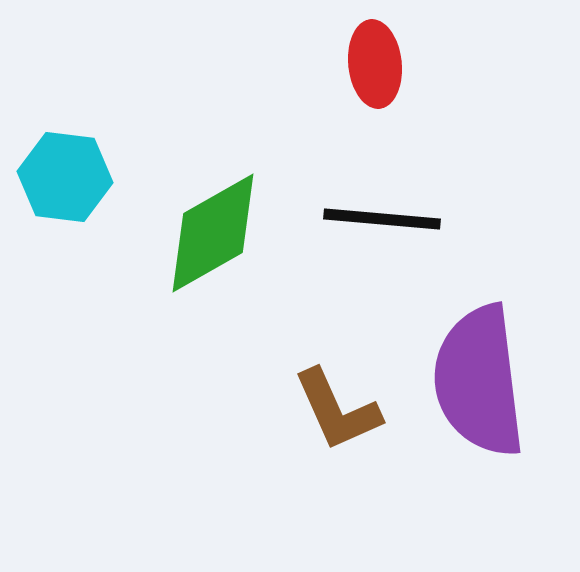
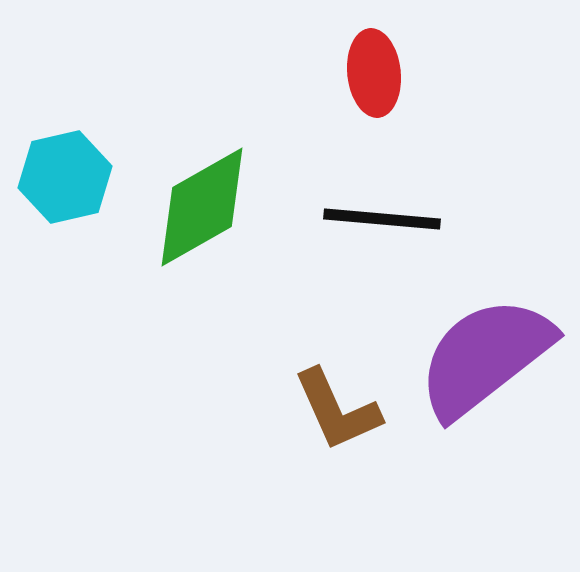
red ellipse: moved 1 px left, 9 px down
cyan hexagon: rotated 20 degrees counterclockwise
green diamond: moved 11 px left, 26 px up
purple semicircle: moved 6 px right, 24 px up; rotated 59 degrees clockwise
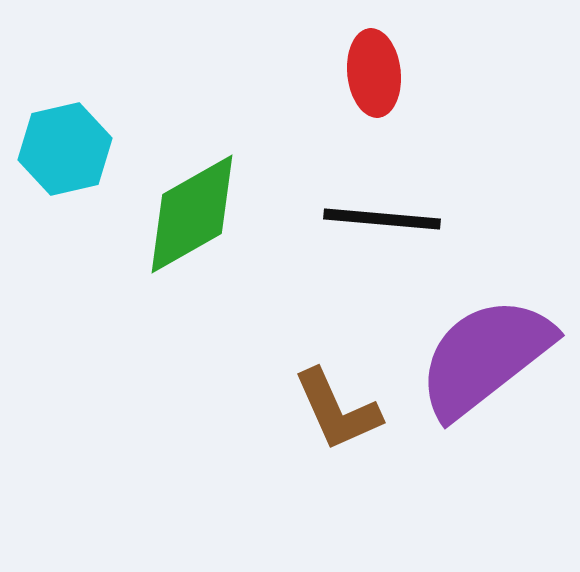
cyan hexagon: moved 28 px up
green diamond: moved 10 px left, 7 px down
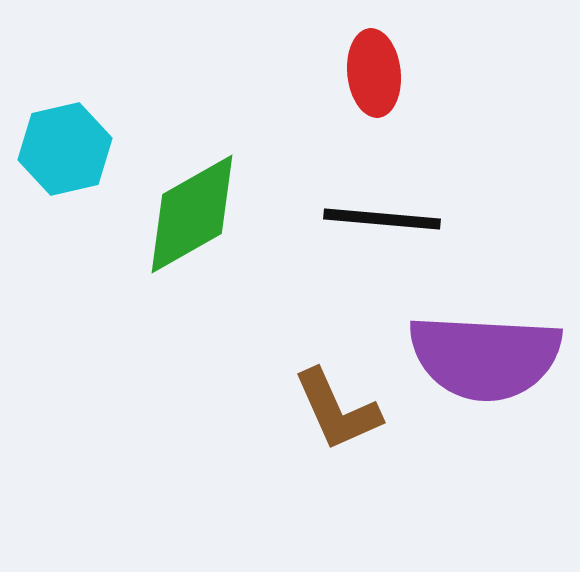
purple semicircle: rotated 139 degrees counterclockwise
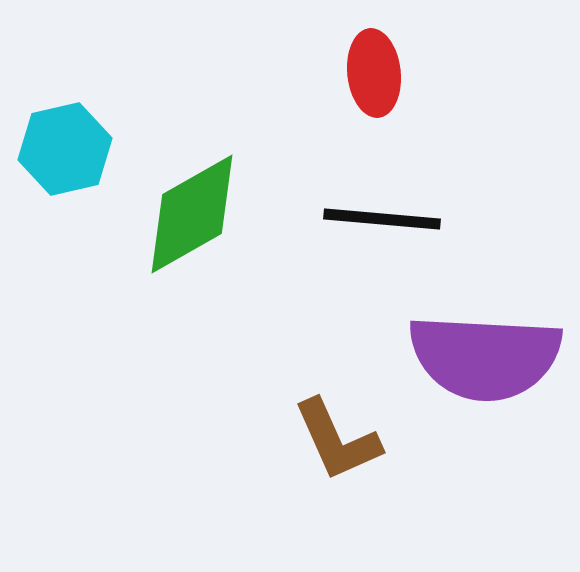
brown L-shape: moved 30 px down
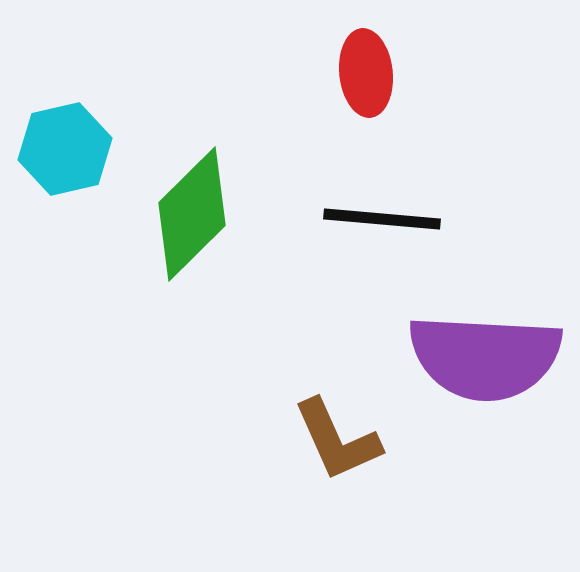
red ellipse: moved 8 px left
green diamond: rotated 15 degrees counterclockwise
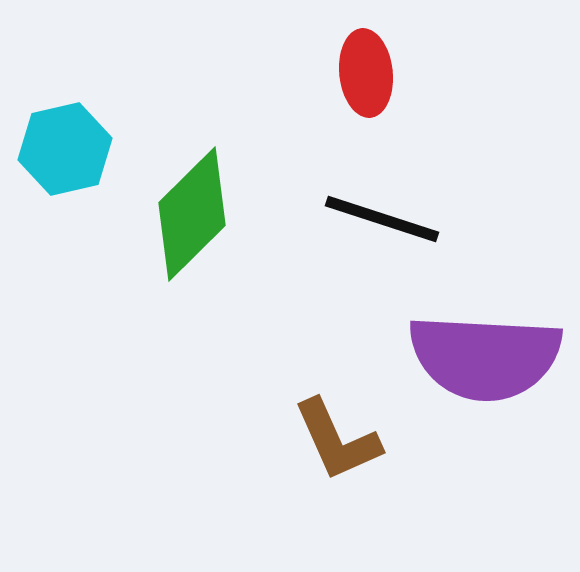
black line: rotated 13 degrees clockwise
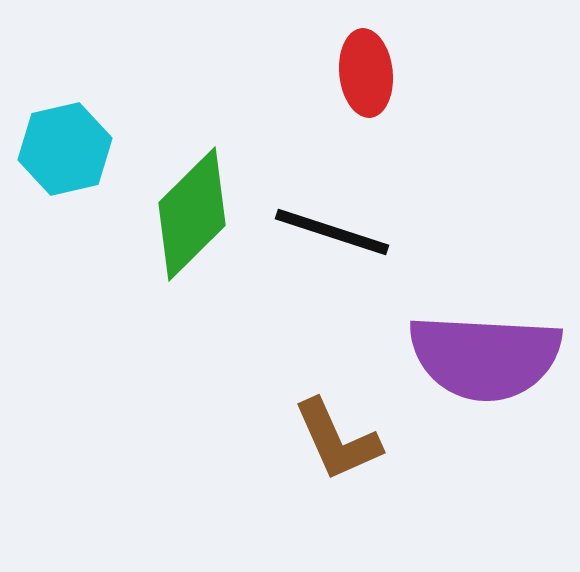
black line: moved 50 px left, 13 px down
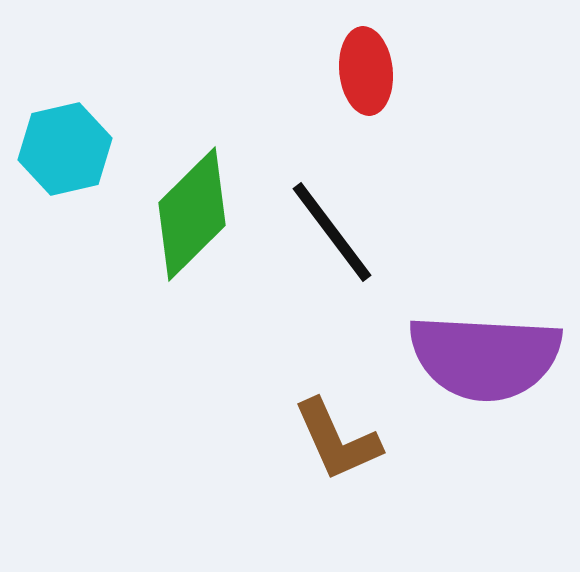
red ellipse: moved 2 px up
black line: rotated 35 degrees clockwise
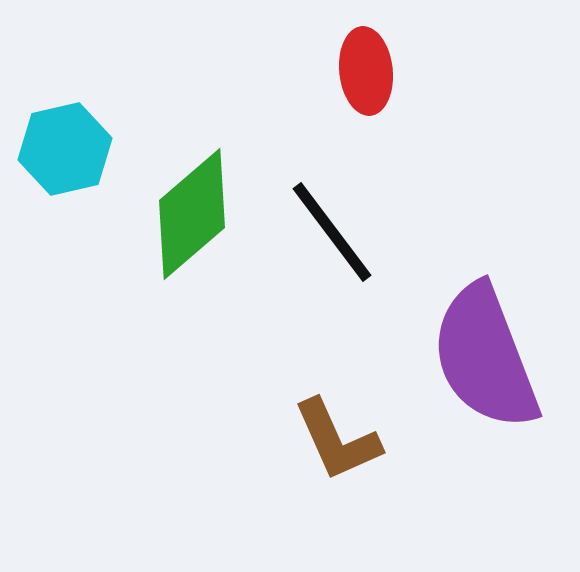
green diamond: rotated 4 degrees clockwise
purple semicircle: rotated 66 degrees clockwise
